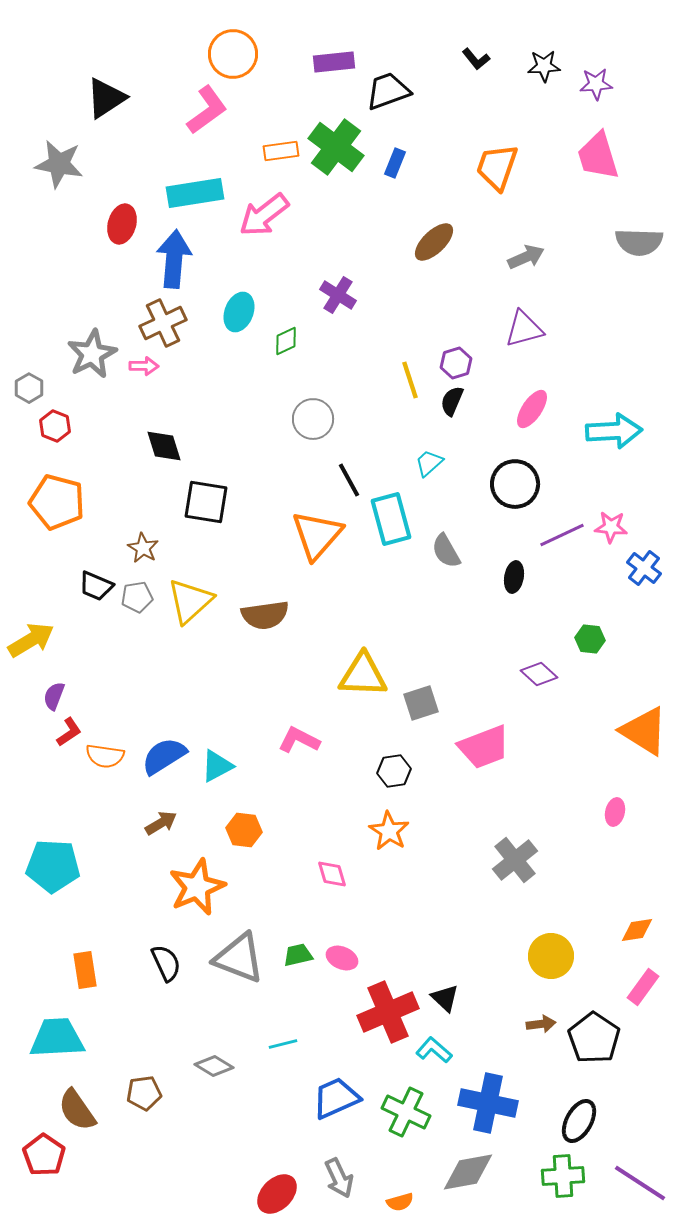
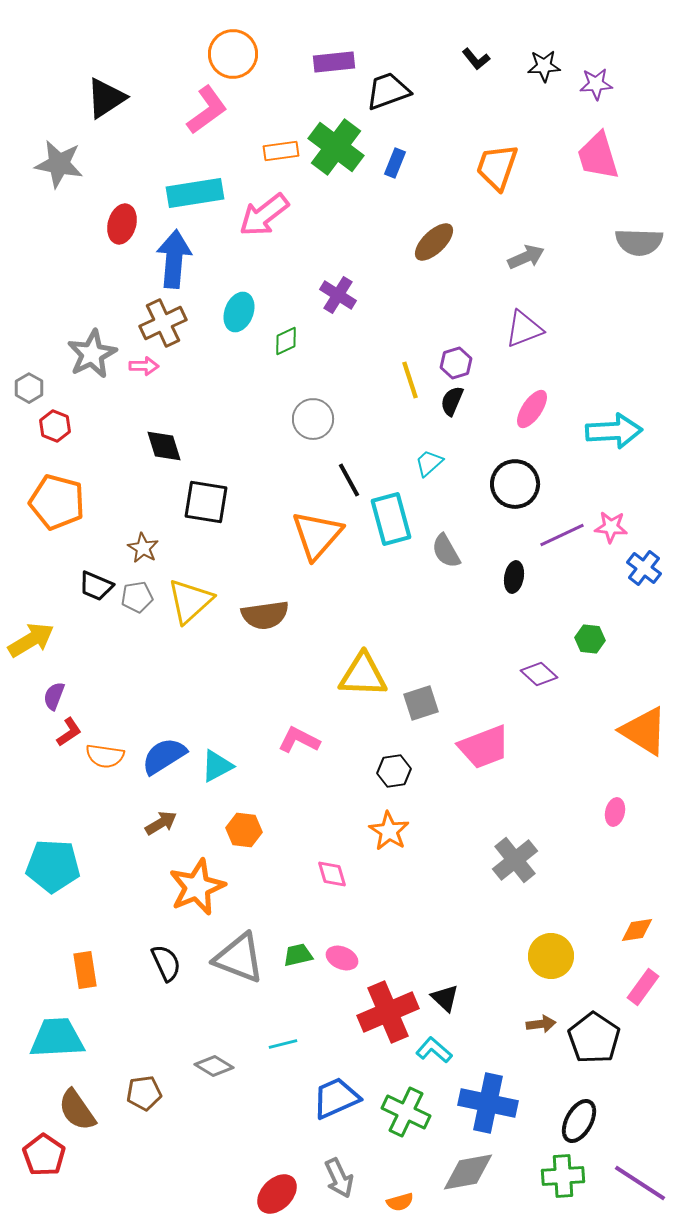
purple triangle at (524, 329): rotated 6 degrees counterclockwise
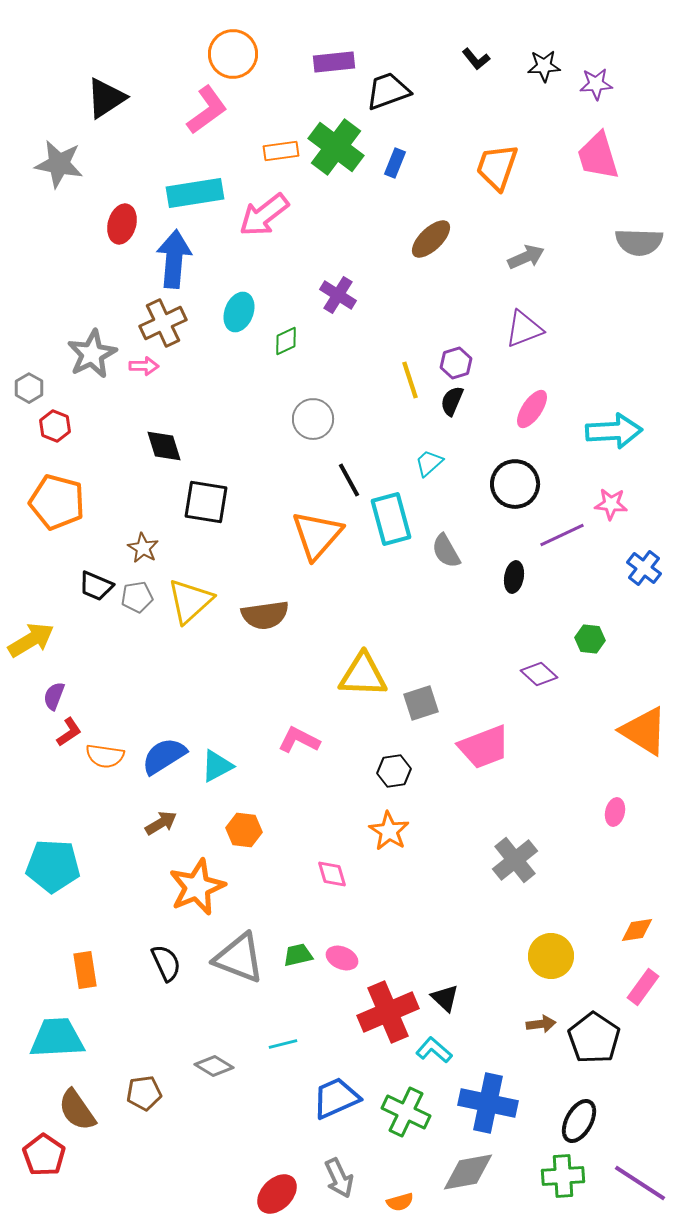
brown ellipse at (434, 242): moved 3 px left, 3 px up
pink star at (611, 527): moved 23 px up
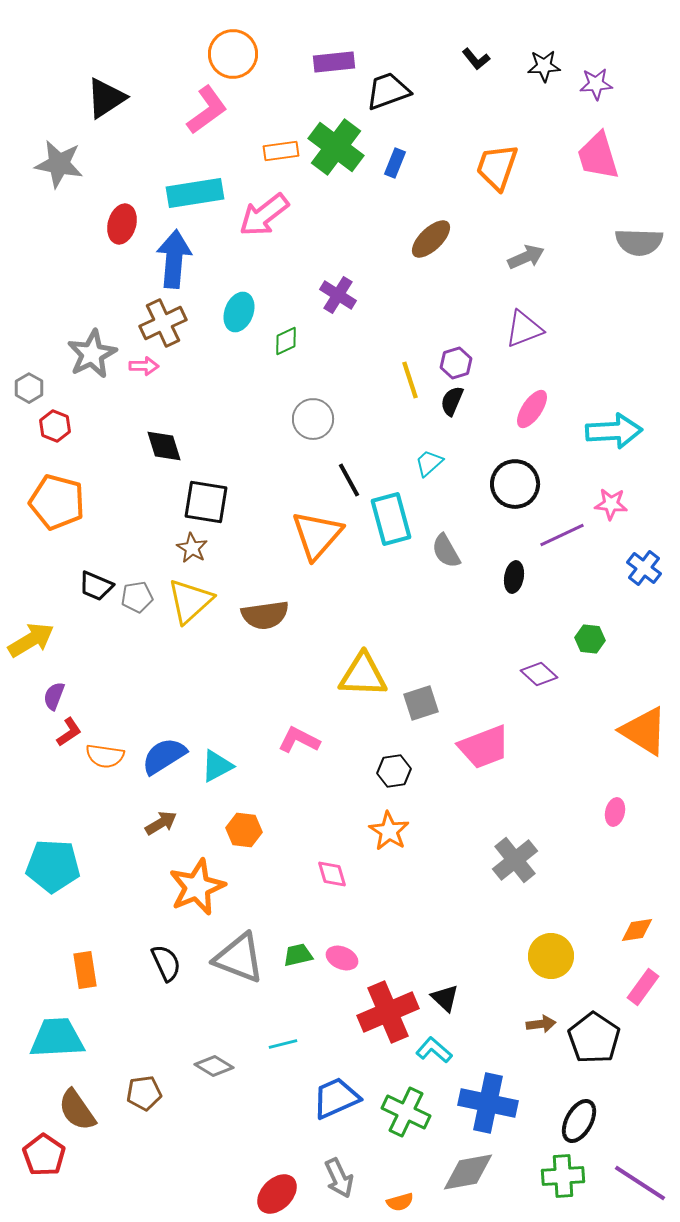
brown star at (143, 548): moved 49 px right
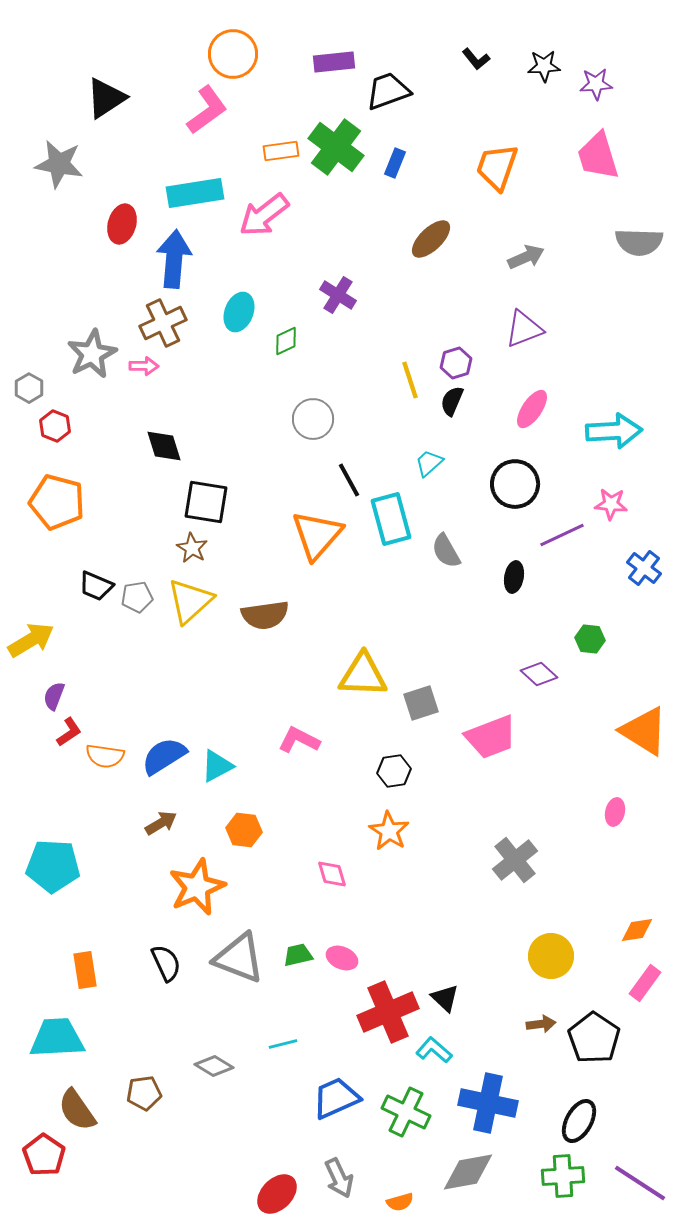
pink trapezoid at (484, 747): moved 7 px right, 10 px up
pink rectangle at (643, 987): moved 2 px right, 4 px up
